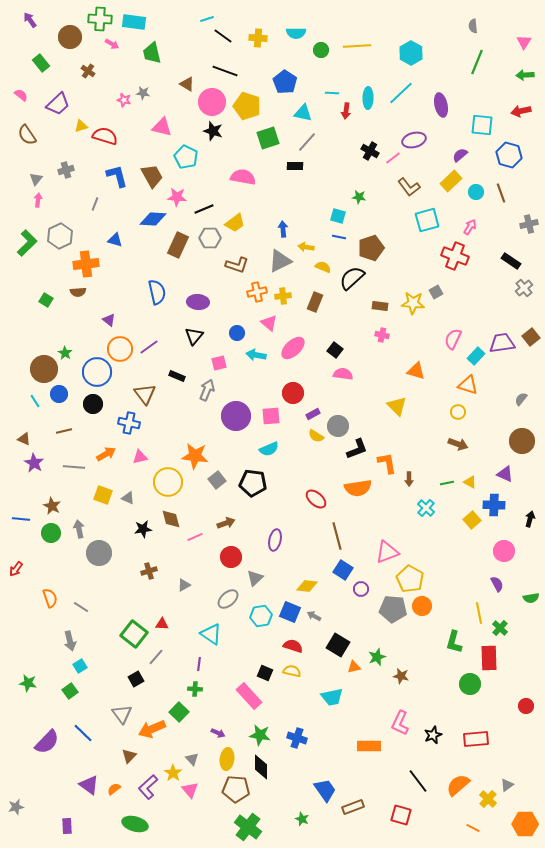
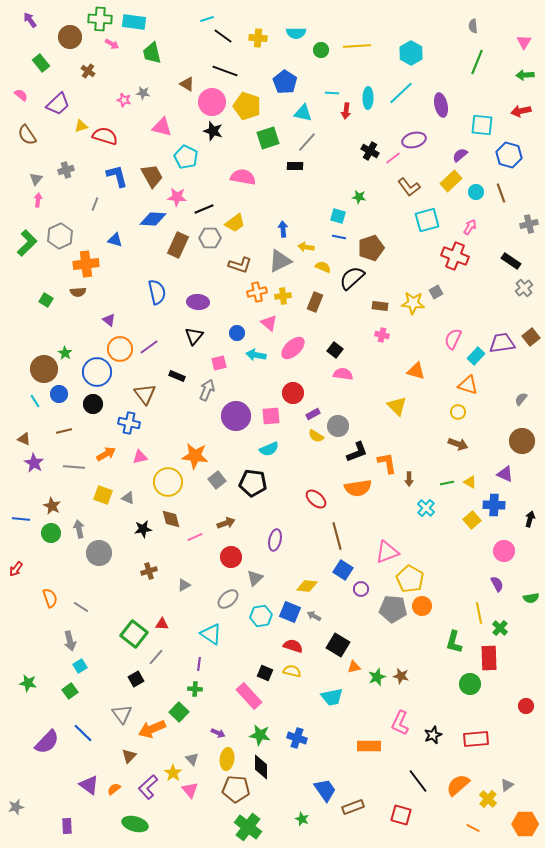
brown L-shape at (237, 265): moved 3 px right
black L-shape at (357, 449): moved 3 px down
green star at (377, 657): moved 20 px down
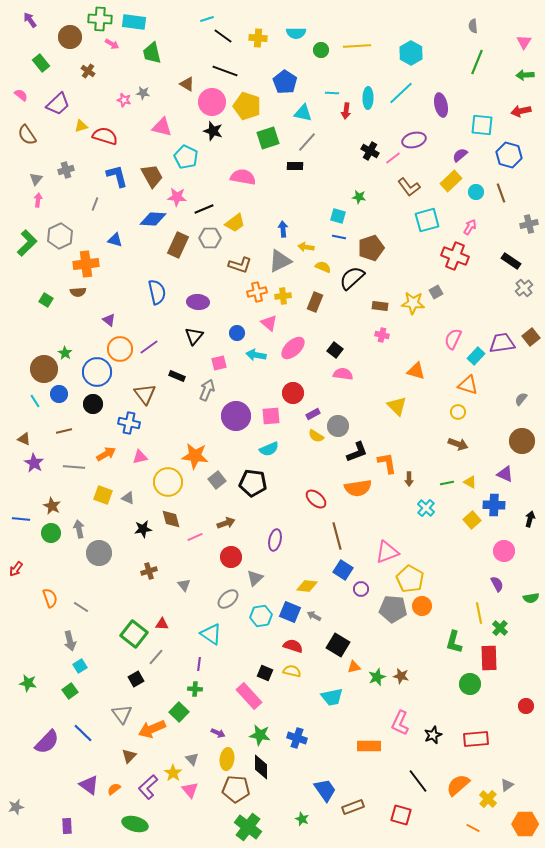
gray triangle at (184, 585): rotated 40 degrees counterclockwise
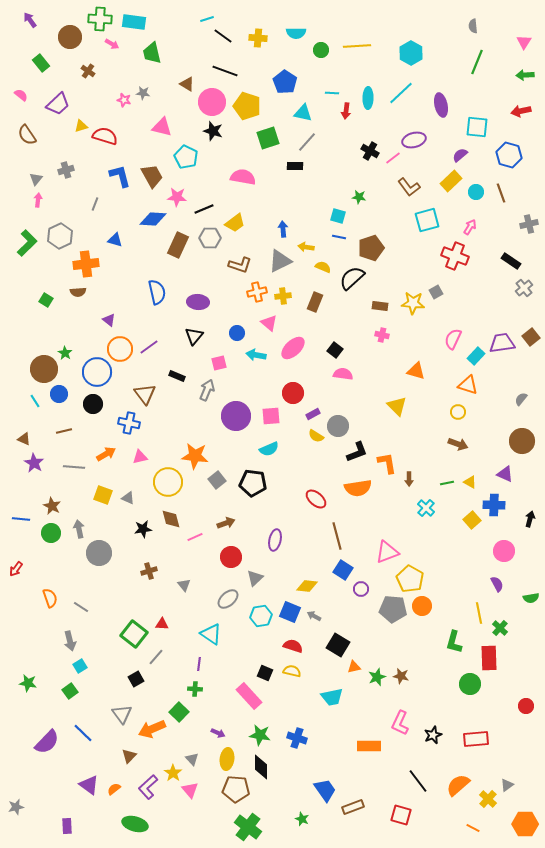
cyan square at (482, 125): moved 5 px left, 2 px down
blue L-shape at (117, 176): moved 3 px right
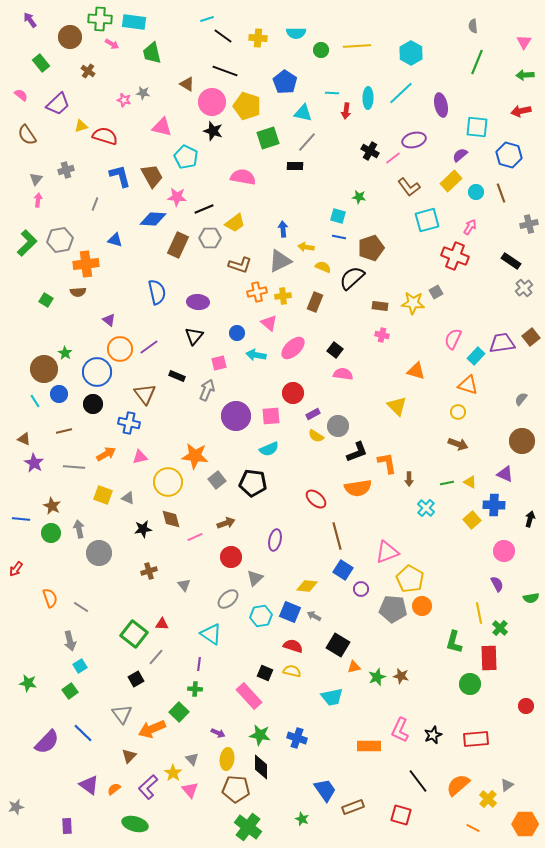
gray hexagon at (60, 236): moved 4 px down; rotated 15 degrees clockwise
pink L-shape at (400, 723): moved 7 px down
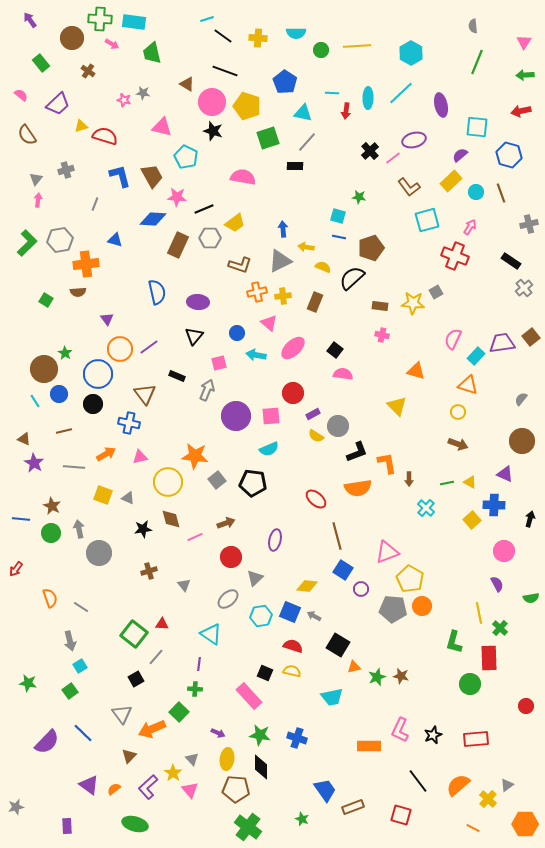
brown circle at (70, 37): moved 2 px right, 1 px down
black cross at (370, 151): rotated 18 degrees clockwise
purple triangle at (109, 320): moved 2 px left, 1 px up; rotated 16 degrees clockwise
blue circle at (97, 372): moved 1 px right, 2 px down
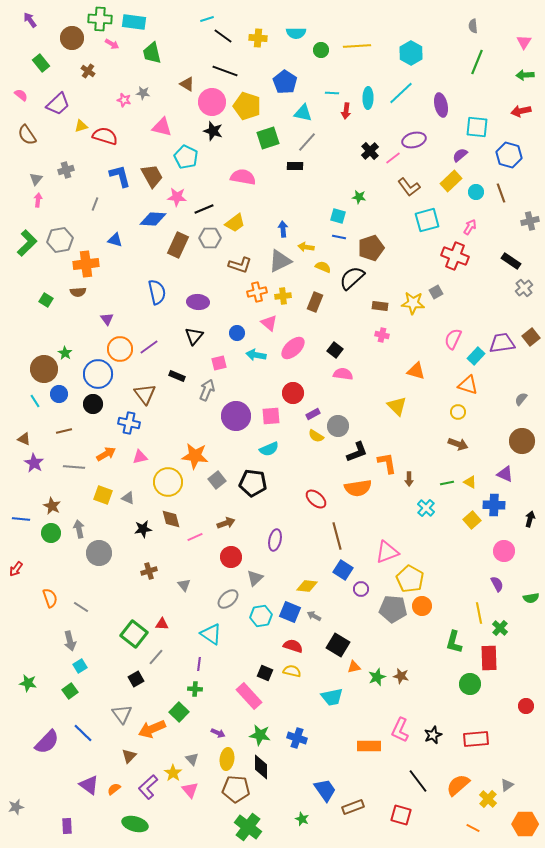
gray cross at (529, 224): moved 1 px right, 3 px up
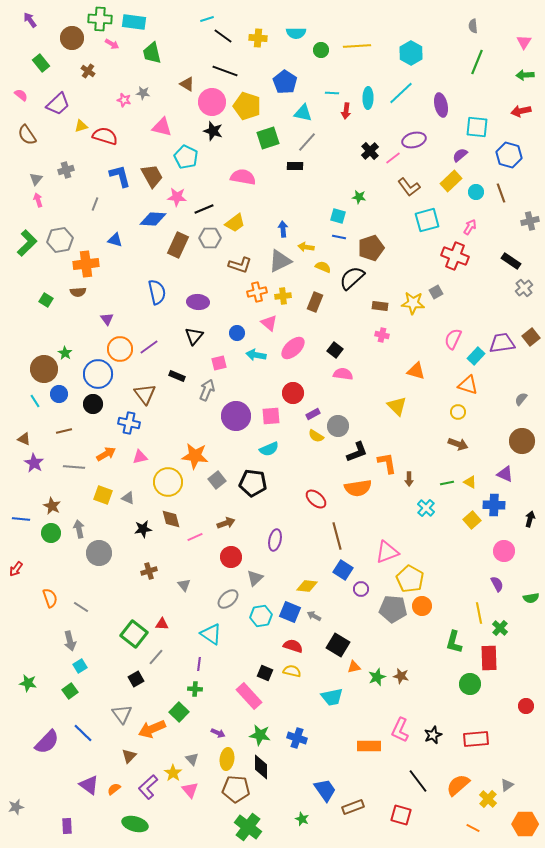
pink arrow at (38, 200): rotated 24 degrees counterclockwise
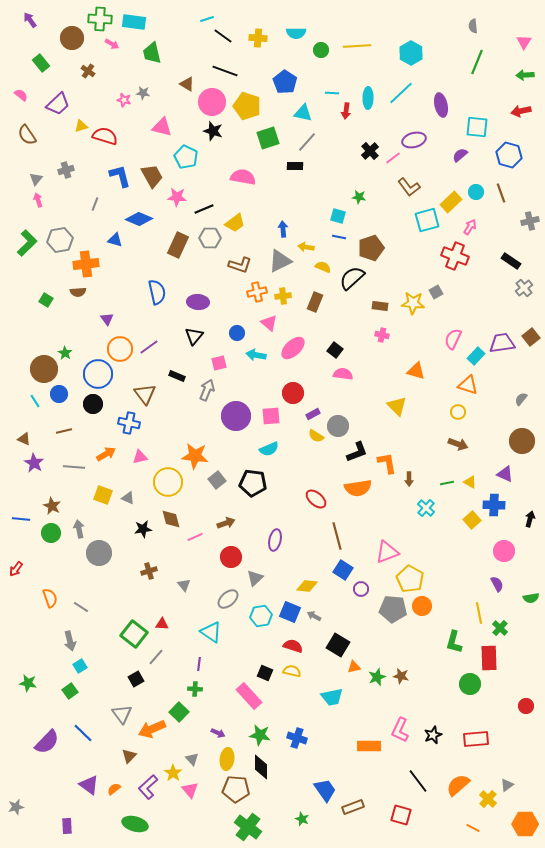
yellow rectangle at (451, 181): moved 21 px down
blue diamond at (153, 219): moved 14 px left; rotated 20 degrees clockwise
cyan triangle at (211, 634): moved 2 px up
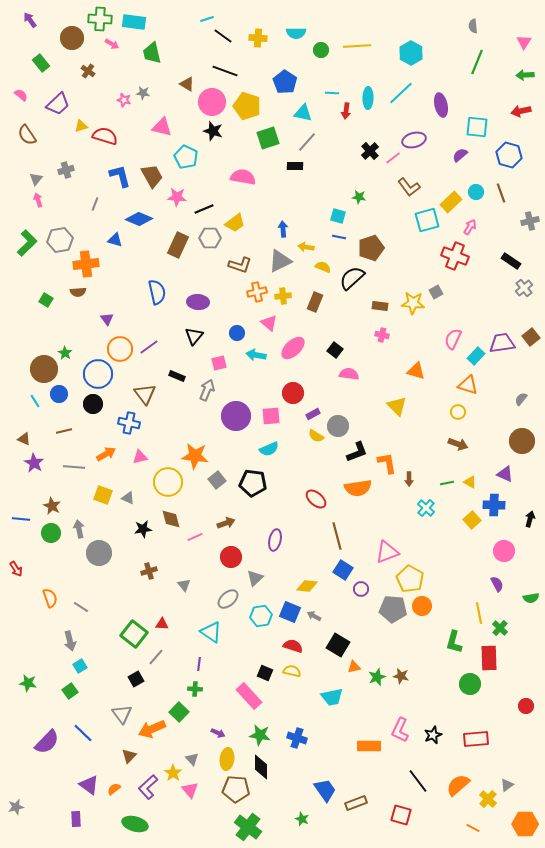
pink semicircle at (343, 374): moved 6 px right
red arrow at (16, 569): rotated 70 degrees counterclockwise
brown rectangle at (353, 807): moved 3 px right, 4 px up
purple rectangle at (67, 826): moved 9 px right, 7 px up
